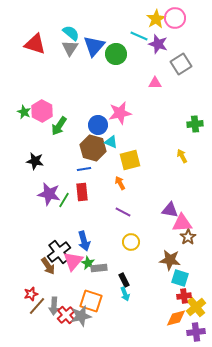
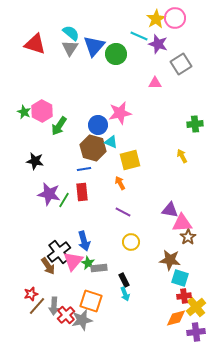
gray star at (81, 316): moved 1 px right, 4 px down
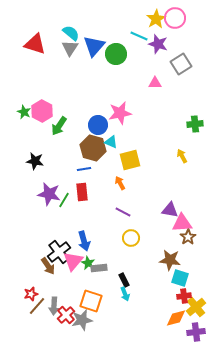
yellow circle at (131, 242): moved 4 px up
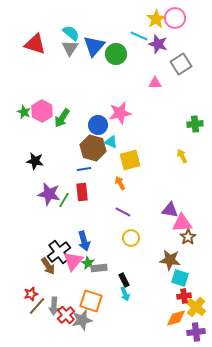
green arrow at (59, 126): moved 3 px right, 8 px up
yellow cross at (196, 307): rotated 12 degrees counterclockwise
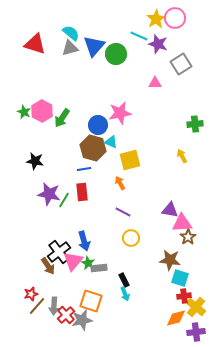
gray triangle at (70, 48): rotated 42 degrees clockwise
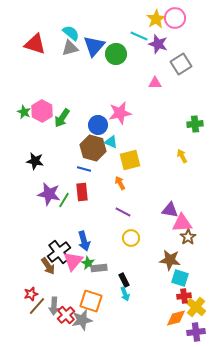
blue line at (84, 169): rotated 24 degrees clockwise
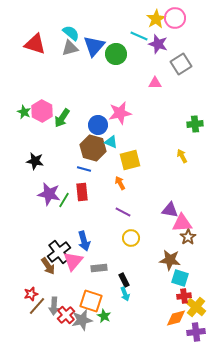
green star at (88, 263): moved 16 px right, 53 px down
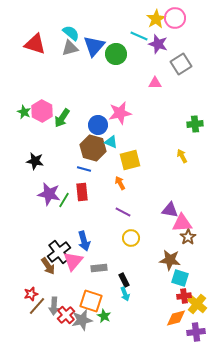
yellow cross at (196, 307): moved 1 px right, 3 px up
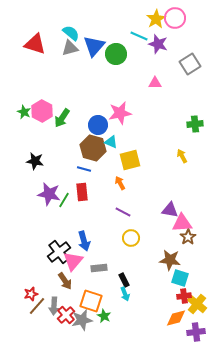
gray square at (181, 64): moved 9 px right
brown arrow at (48, 266): moved 17 px right, 15 px down
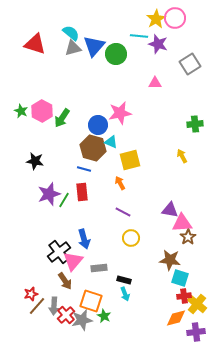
cyan line at (139, 36): rotated 18 degrees counterclockwise
gray triangle at (70, 48): moved 3 px right
green star at (24, 112): moved 3 px left, 1 px up
purple star at (49, 194): rotated 30 degrees counterclockwise
blue arrow at (84, 241): moved 2 px up
black rectangle at (124, 280): rotated 48 degrees counterclockwise
